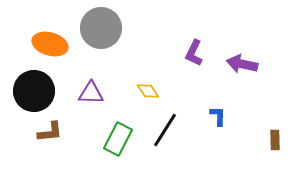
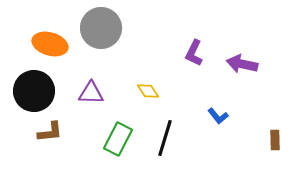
blue L-shape: rotated 140 degrees clockwise
black line: moved 8 px down; rotated 15 degrees counterclockwise
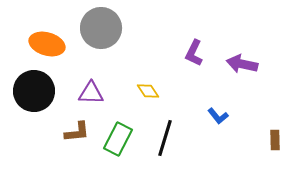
orange ellipse: moved 3 px left
brown L-shape: moved 27 px right
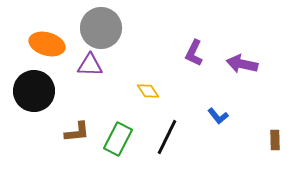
purple triangle: moved 1 px left, 28 px up
black line: moved 2 px right, 1 px up; rotated 9 degrees clockwise
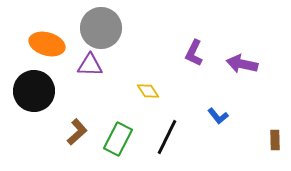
brown L-shape: rotated 36 degrees counterclockwise
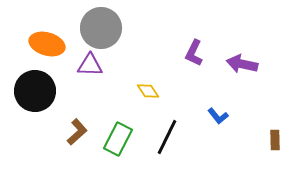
black circle: moved 1 px right
